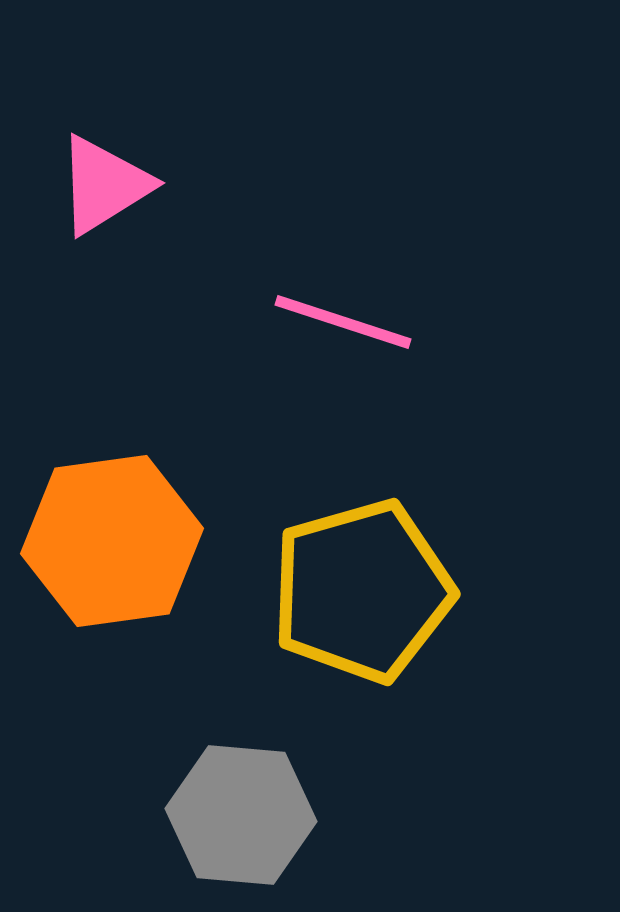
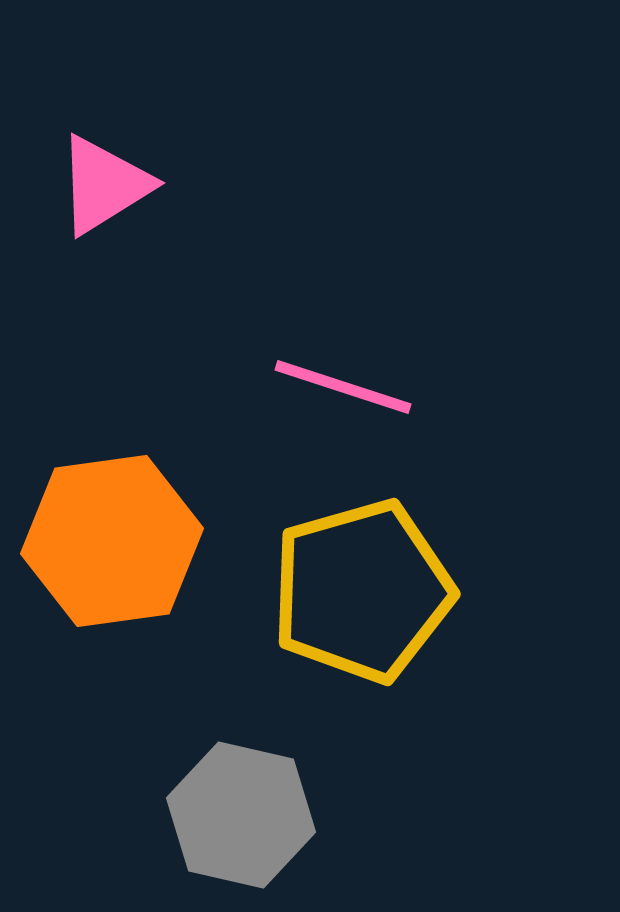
pink line: moved 65 px down
gray hexagon: rotated 8 degrees clockwise
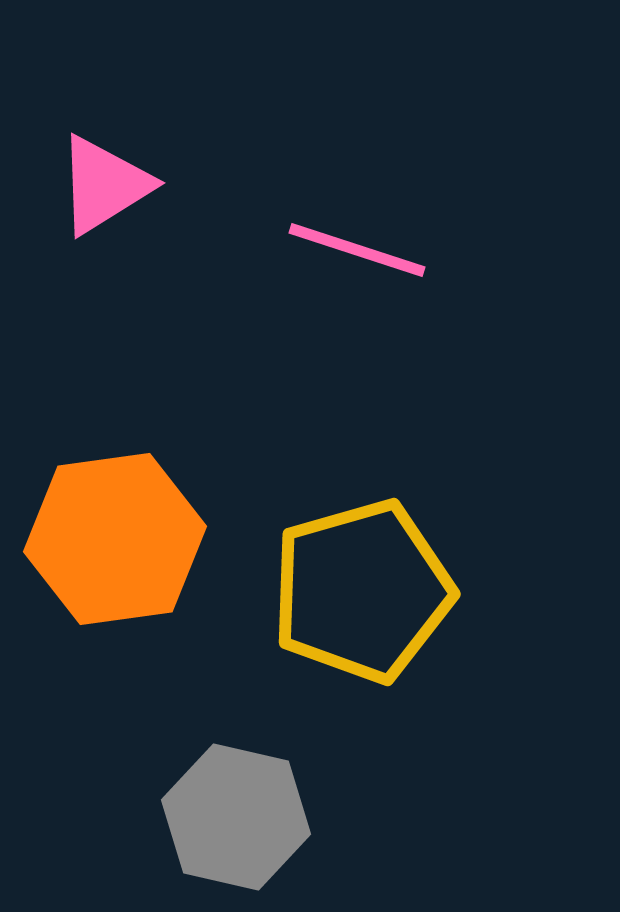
pink line: moved 14 px right, 137 px up
orange hexagon: moved 3 px right, 2 px up
gray hexagon: moved 5 px left, 2 px down
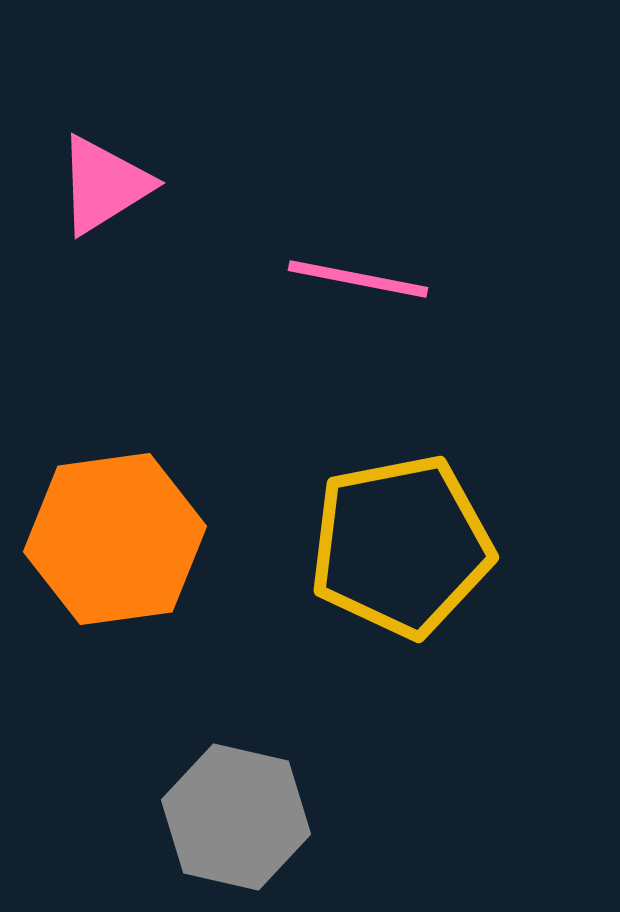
pink line: moved 1 px right, 29 px down; rotated 7 degrees counterclockwise
yellow pentagon: moved 39 px right, 45 px up; rotated 5 degrees clockwise
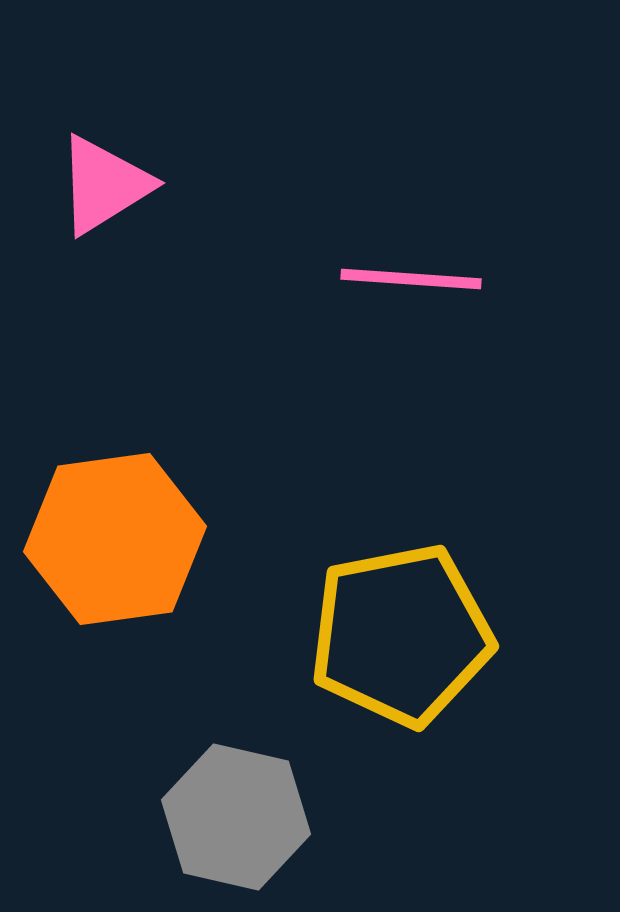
pink line: moved 53 px right; rotated 7 degrees counterclockwise
yellow pentagon: moved 89 px down
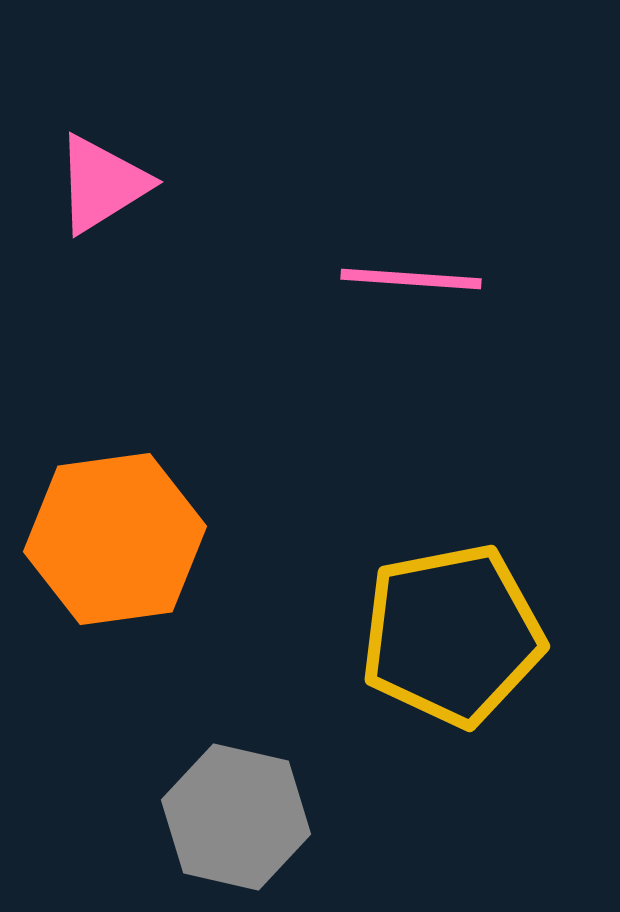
pink triangle: moved 2 px left, 1 px up
yellow pentagon: moved 51 px right
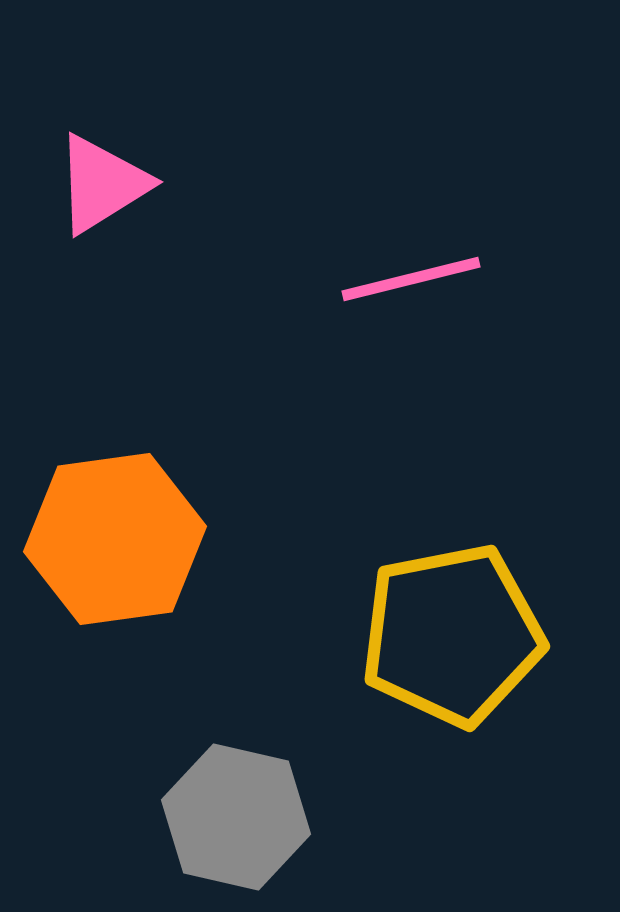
pink line: rotated 18 degrees counterclockwise
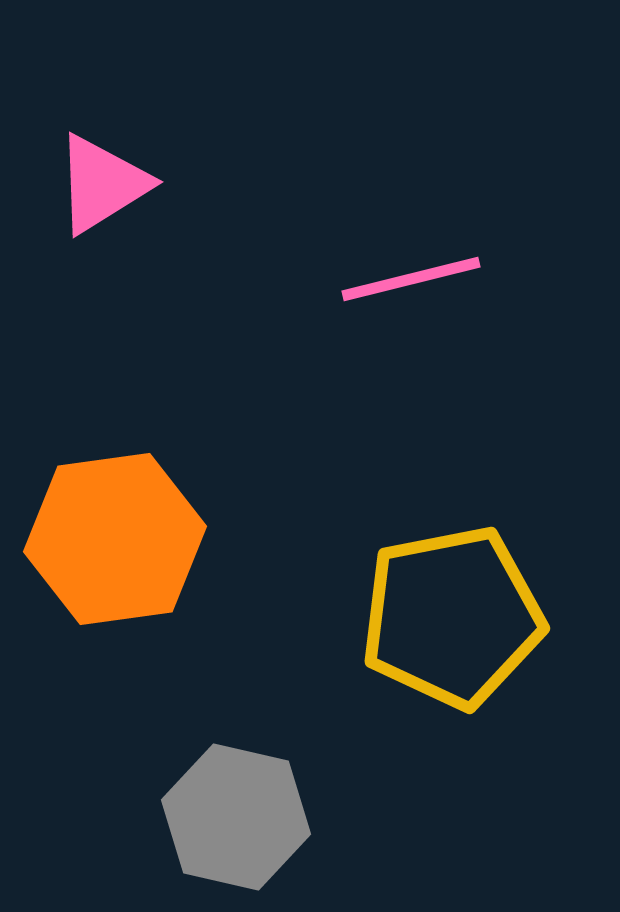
yellow pentagon: moved 18 px up
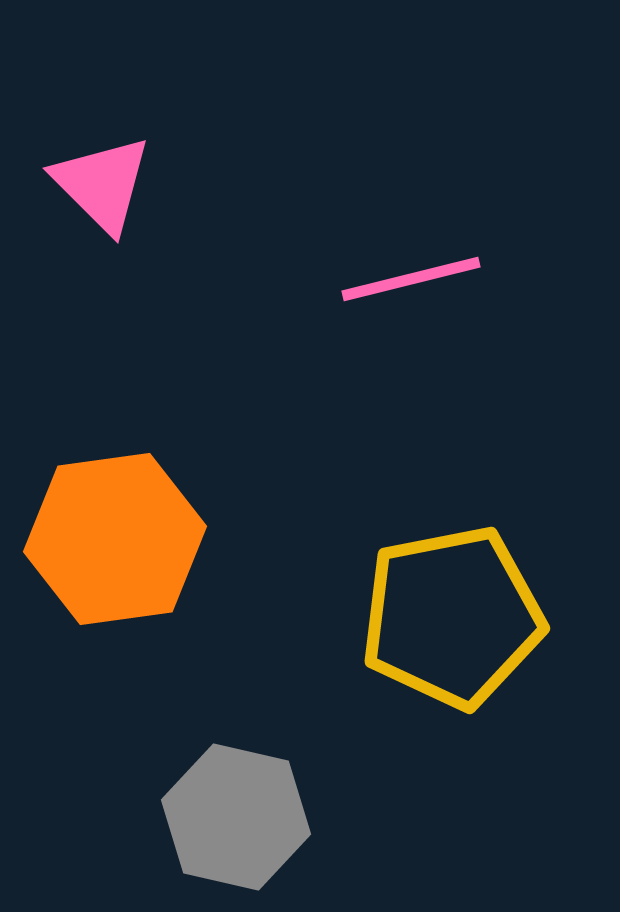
pink triangle: rotated 43 degrees counterclockwise
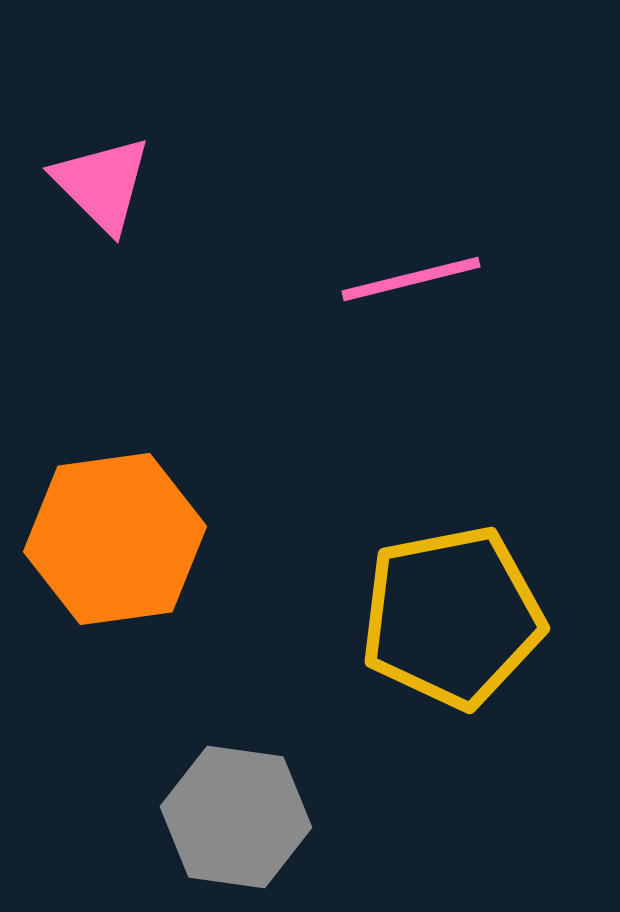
gray hexagon: rotated 5 degrees counterclockwise
